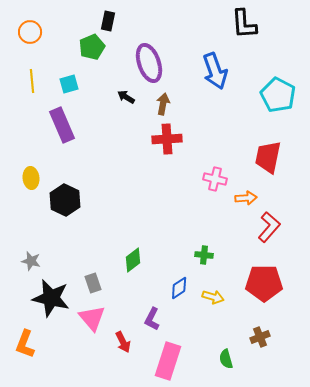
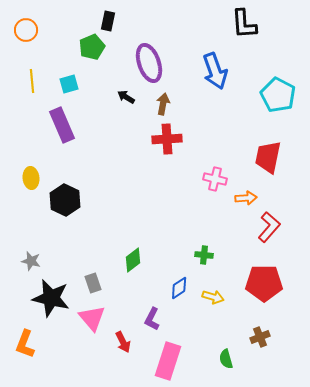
orange circle: moved 4 px left, 2 px up
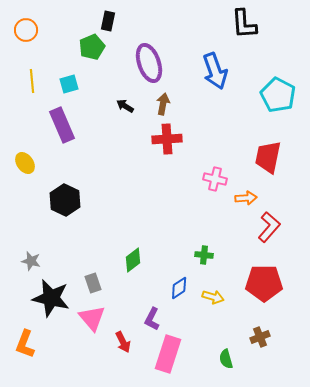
black arrow: moved 1 px left, 9 px down
yellow ellipse: moved 6 px left, 15 px up; rotated 30 degrees counterclockwise
pink rectangle: moved 7 px up
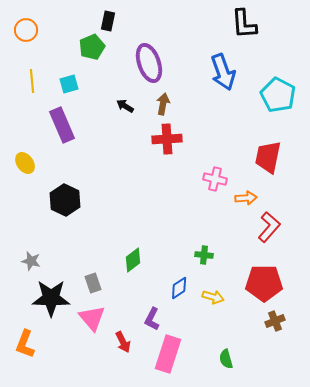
blue arrow: moved 8 px right, 1 px down
black star: rotated 12 degrees counterclockwise
brown cross: moved 15 px right, 16 px up
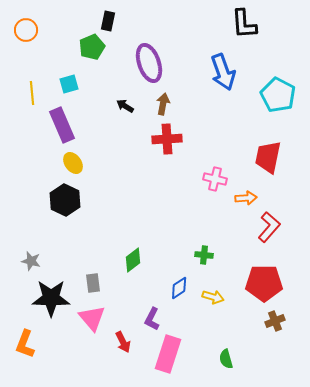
yellow line: moved 12 px down
yellow ellipse: moved 48 px right
gray rectangle: rotated 12 degrees clockwise
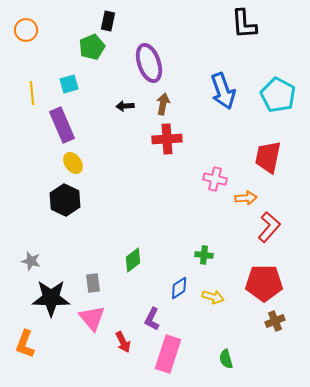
blue arrow: moved 19 px down
black arrow: rotated 36 degrees counterclockwise
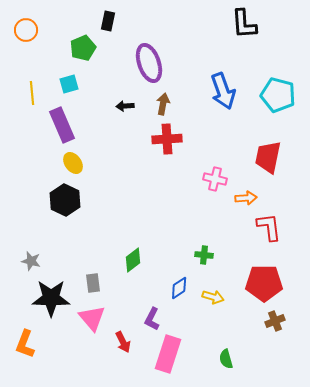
green pentagon: moved 9 px left, 1 px down
cyan pentagon: rotated 12 degrees counterclockwise
red L-shape: rotated 48 degrees counterclockwise
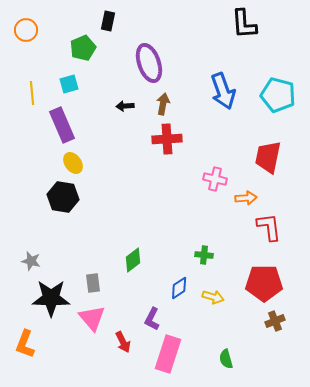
black hexagon: moved 2 px left, 3 px up; rotated 16 degrees counterclockwise
